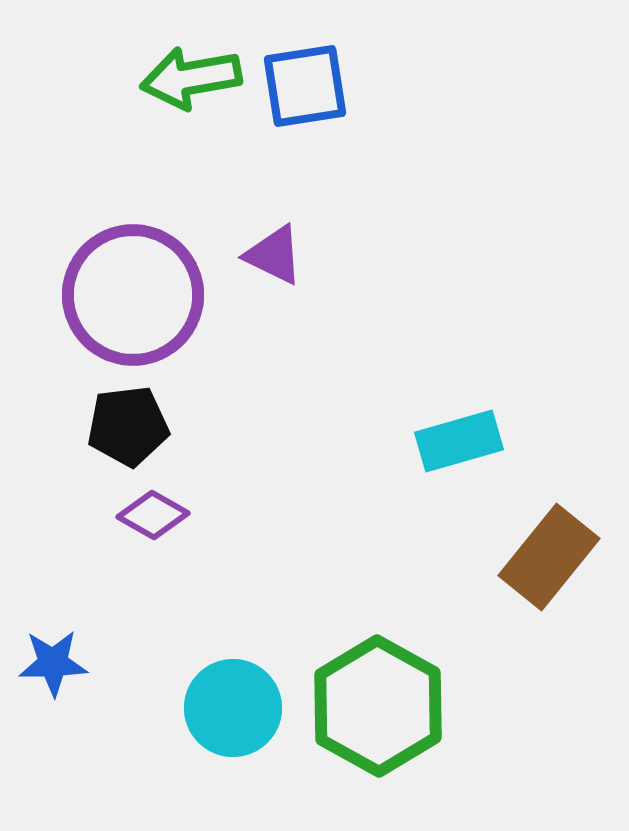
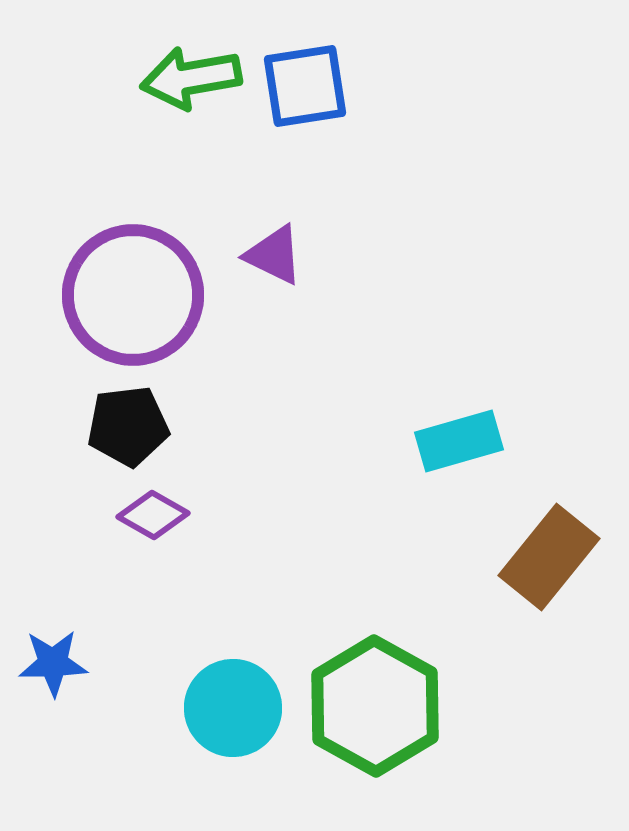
green hexagon: moved 3 px left
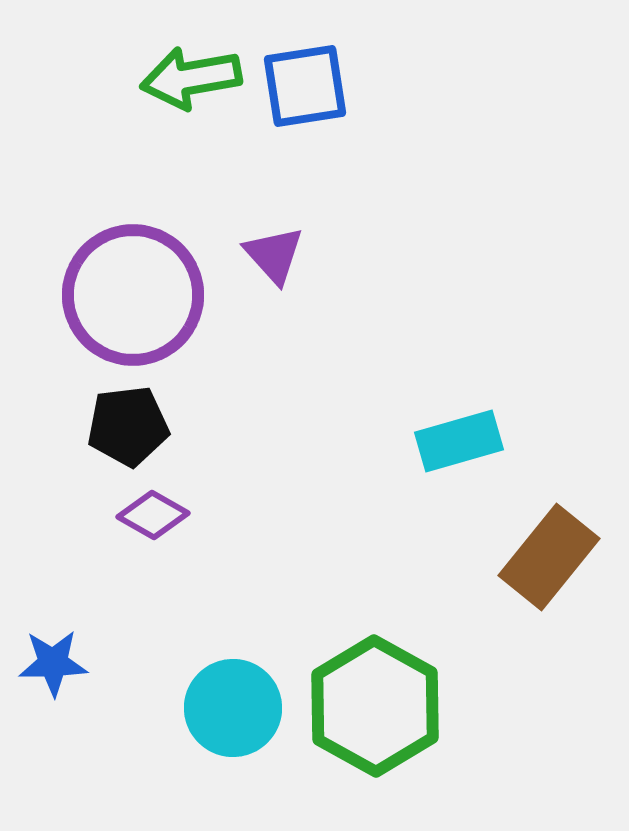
purple triangle: rotated 22 degrees clockwise
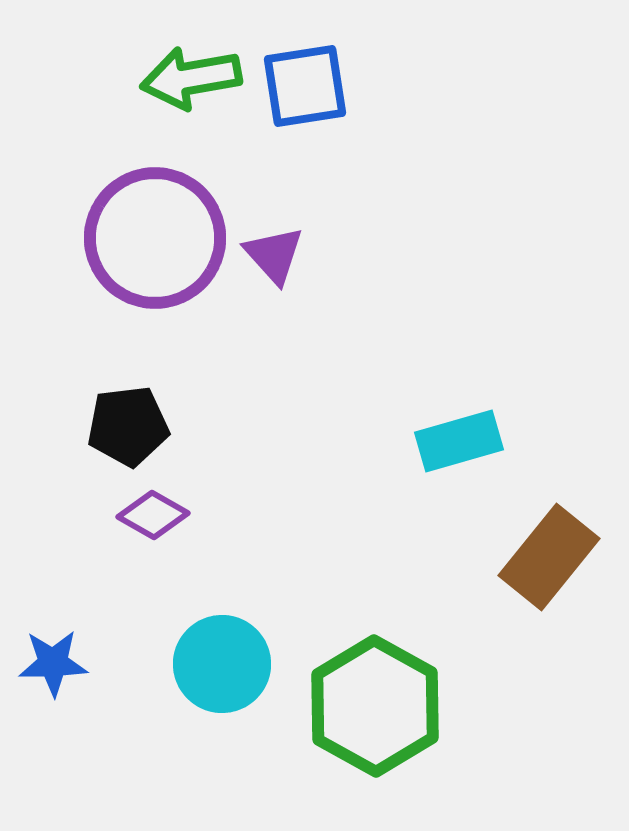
purple circle: moved 22 px right, 57 px up
cyan circle: moved 11 px left, 44 px up
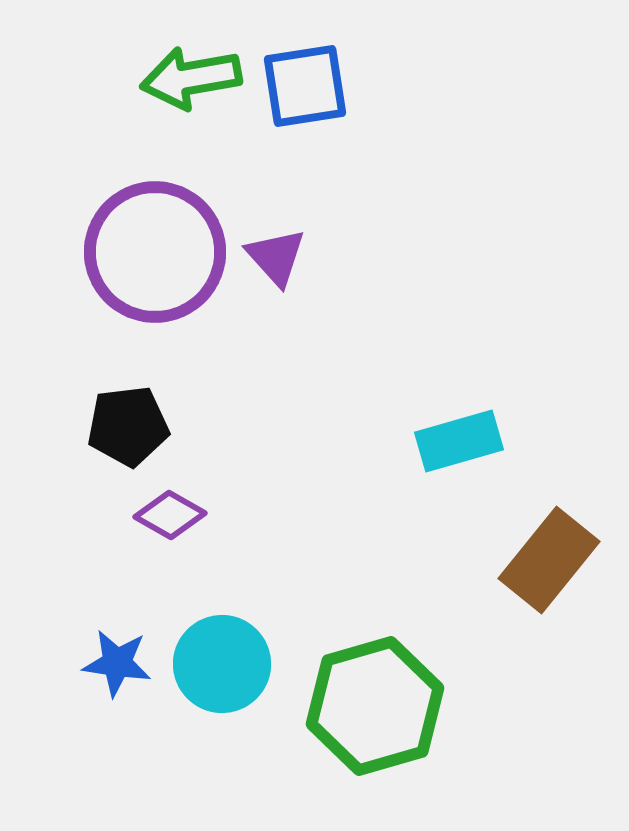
purple circle: moved 14 px down
purple triangle: moved 2 px right, 2 px down
purple diamond: moved 17 px right
brown rectangle: moved 3 px down
blue star: moved 64 px right; rotated 10 degrees clockwise
green hexagon: rotated 15 degrees clockwise
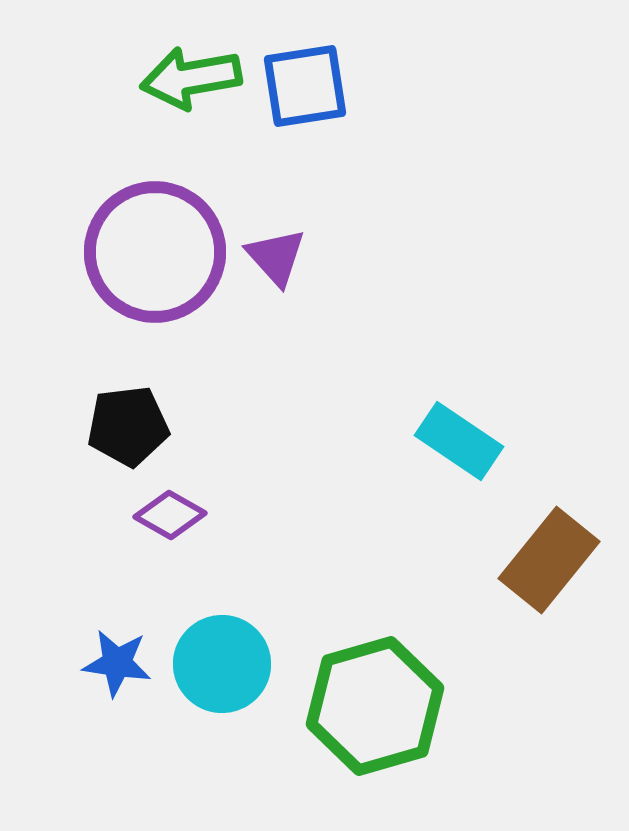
cyan rectangle: rotated 50 degrees clockwise
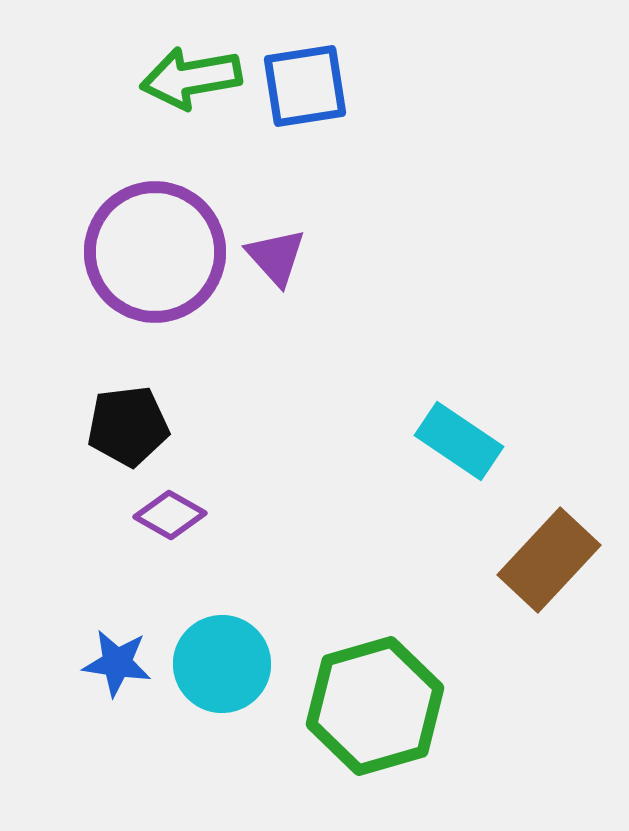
brown rectangle: rotated 4 degrees clockwise
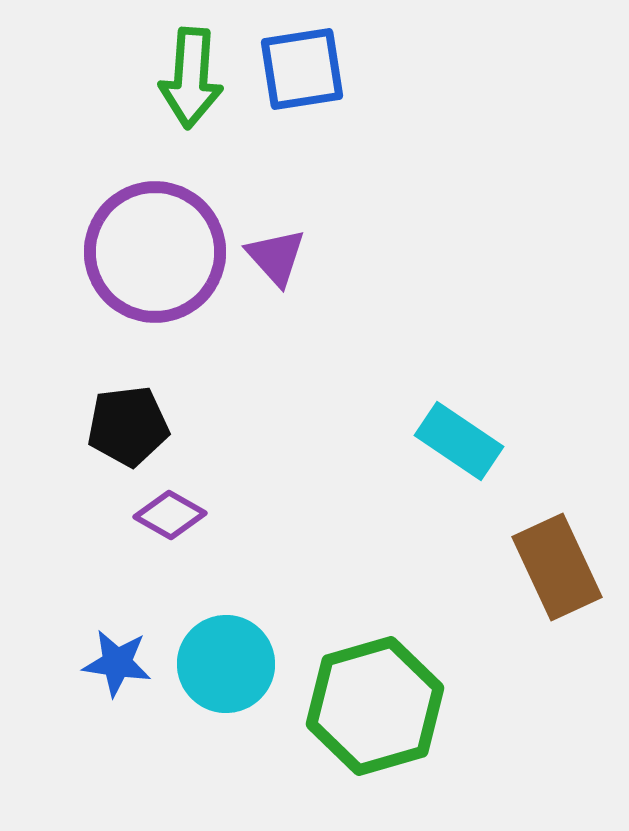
green arrow: rotated 76 degrees counterclockwise
blue square: moved 3 px left, 17 px up
brown rectangle: moved 8 px right, 7 px down; rotated 68 degrees counterclockwise
cyan circle: moved 4 px right
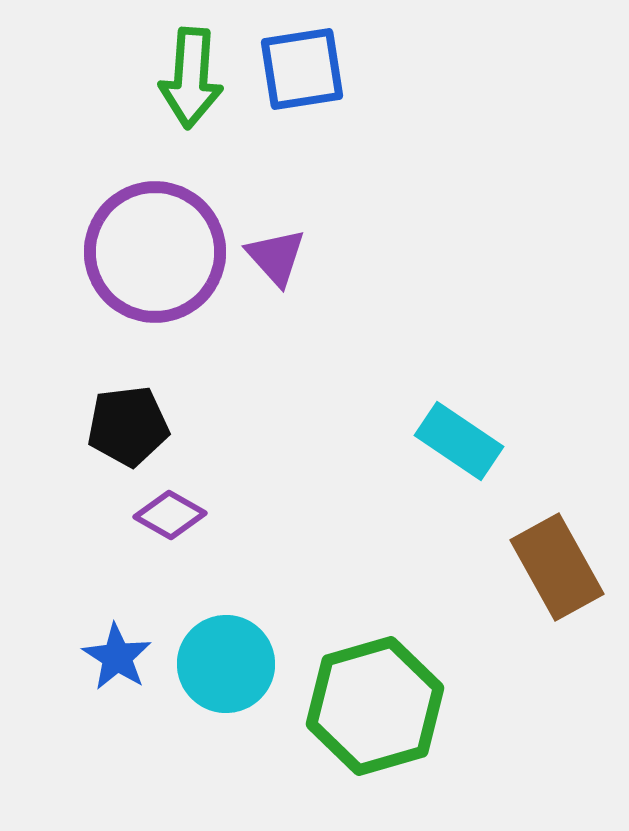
brown rectangle: rotated 4 degrees counterclockwise
blue star: moved 6 px up; rotated 24 degrees clockwise
